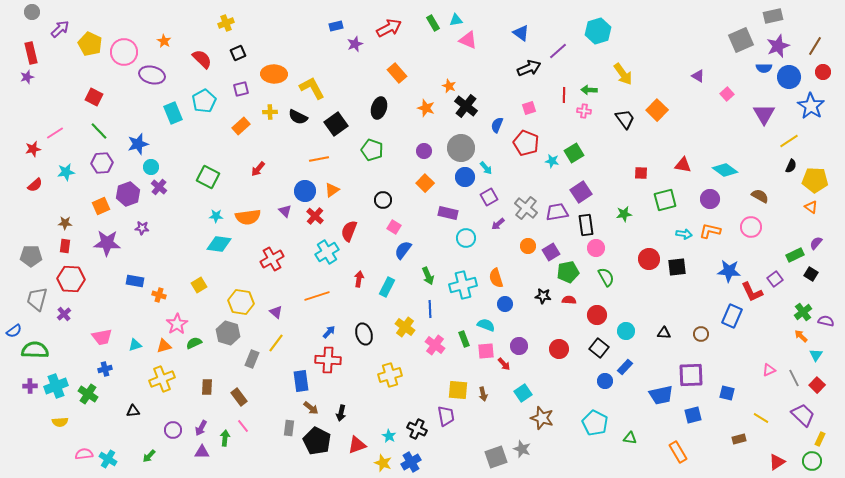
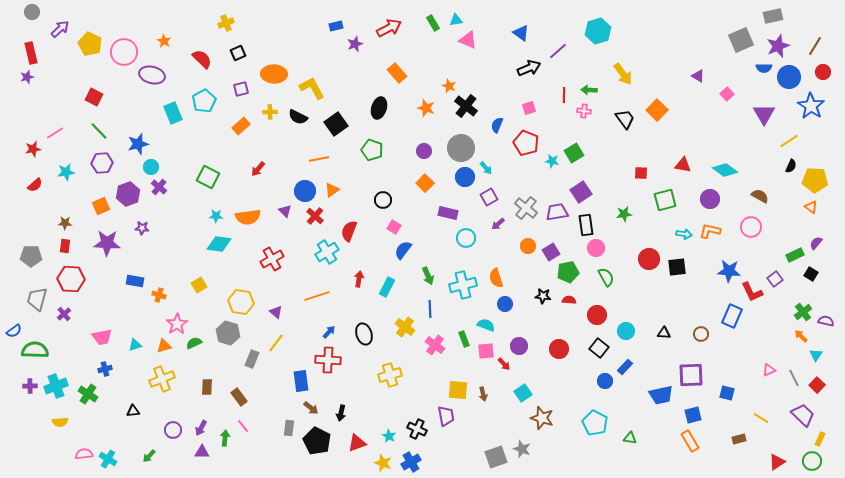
red triangle at (357, 445): moved 2 px up
orange rectangle at (678, 452): moved 12 px right, 11 px up
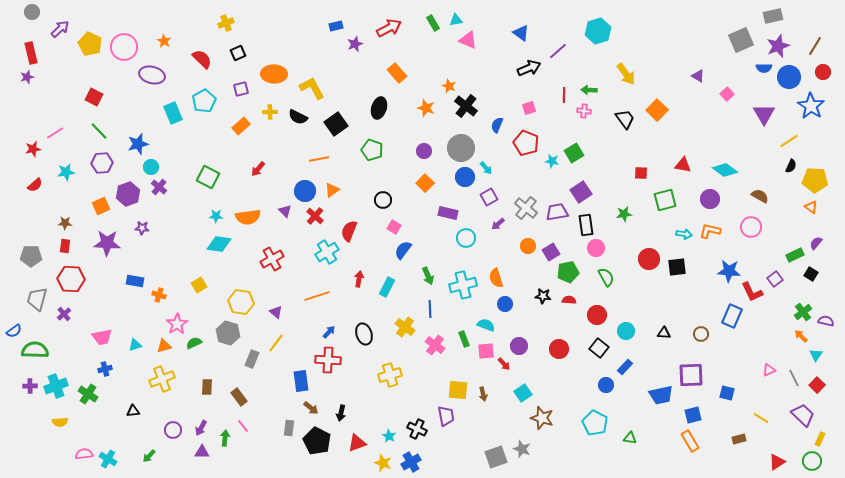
pink circle at (124, 52): moved 5 px up
yellow arrow at (623, 74): moved 3 px right
blue circle at (605, 381): moved 1 px right, 4 px down
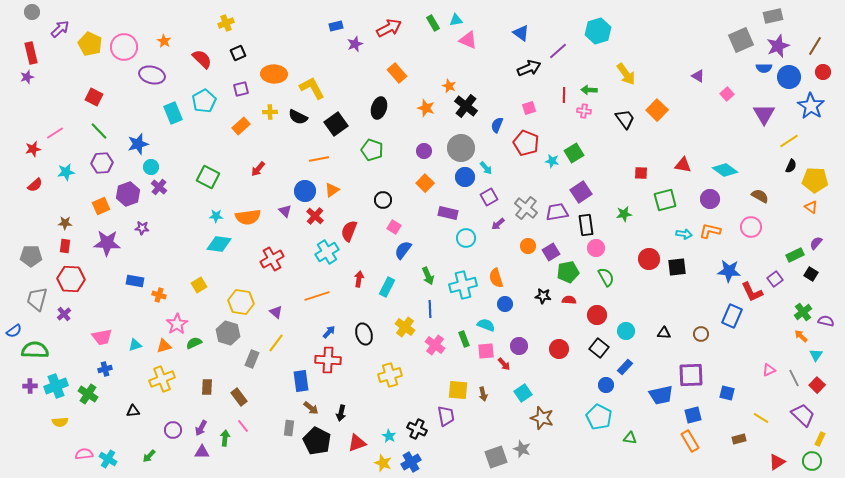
cyan pentagon at (595, 423): moved 4 px right, 6 px up
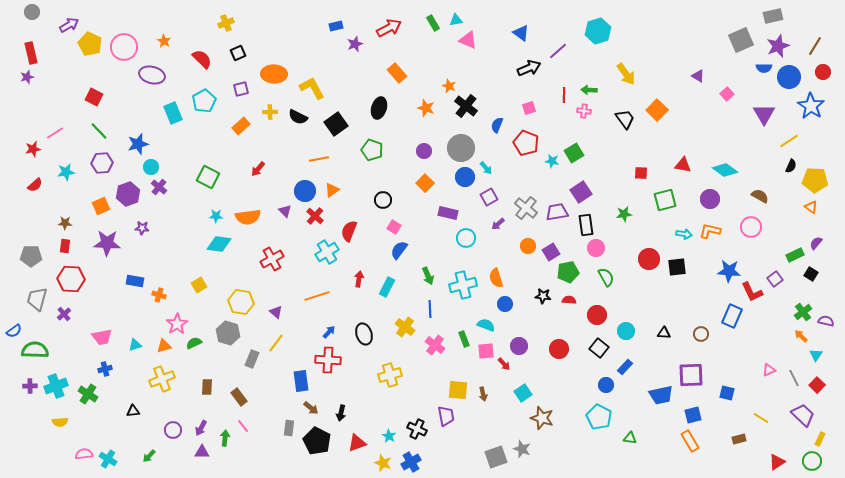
purple arrow at (60, 29): moved 9 px right, 4 px up; rotated 12 degrees clockwise
blue semicircle at (403, 250): moved 4 px left
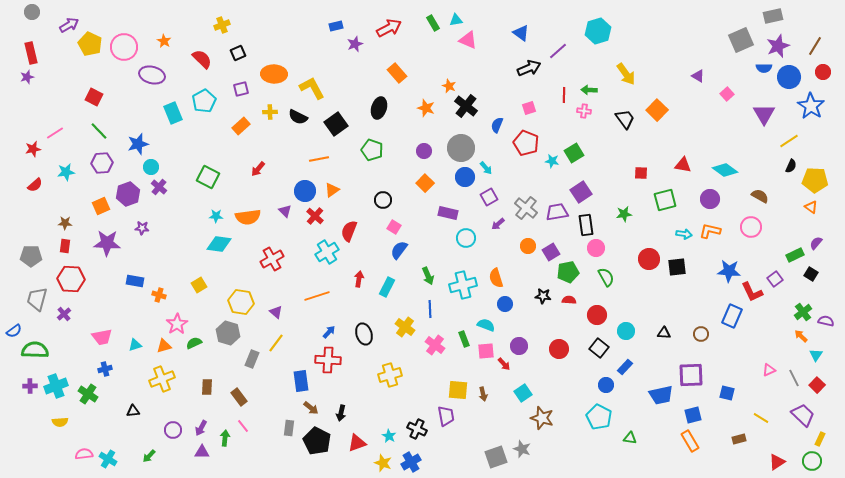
yellow cross at (226, 23): moved 4 px left, 2 px down
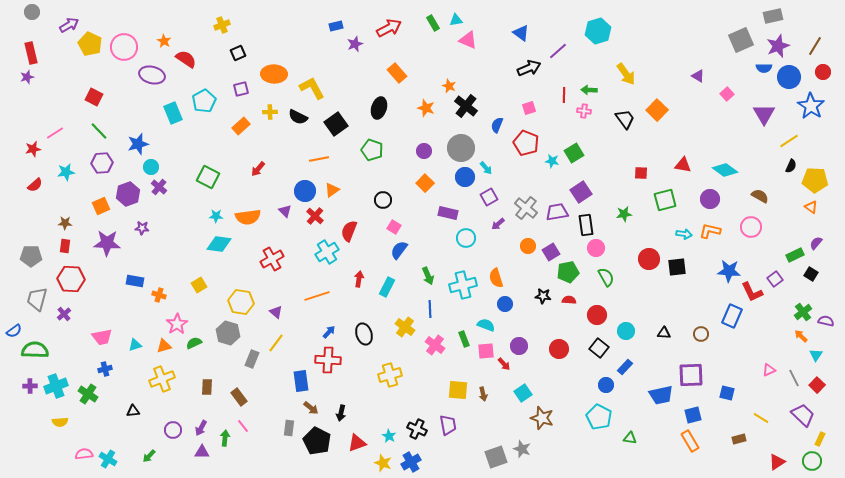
red semicircle at (202, 59): moved 16 px left; rotated 10 degrees counterclockwise
purple trapezoid at (446, 416): moved 2 px right, 9 px down
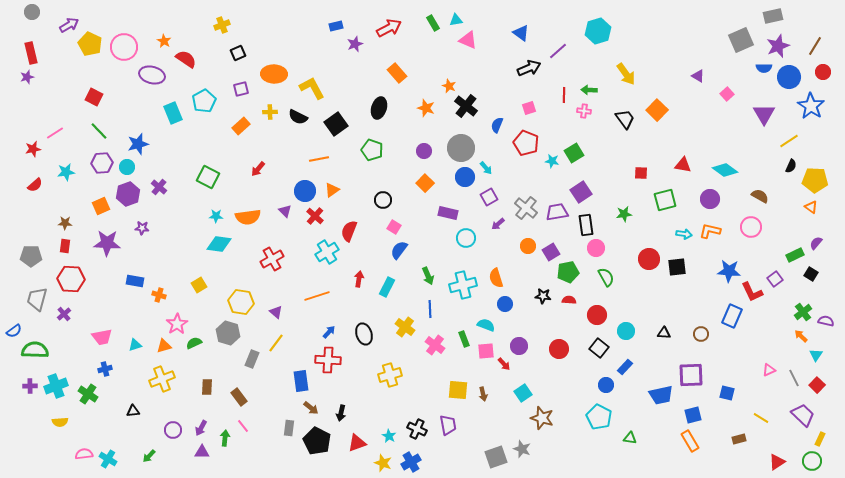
cyan circle at (151, 167): moved 24 px left
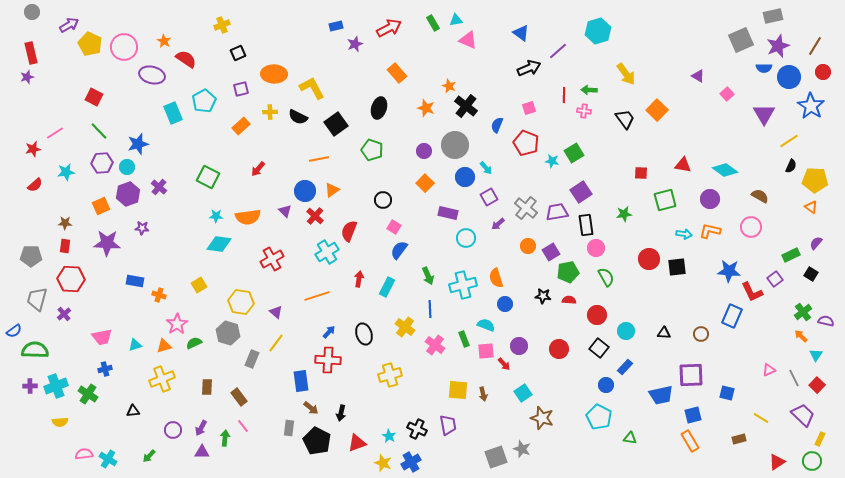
gray circle at (461, 148): moved 6 px left, 3 px up
green rectangle at (795, 255): moved 4 px left
